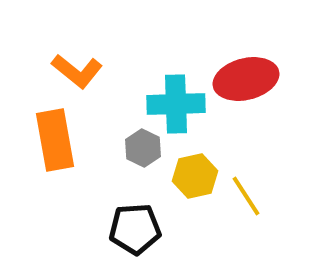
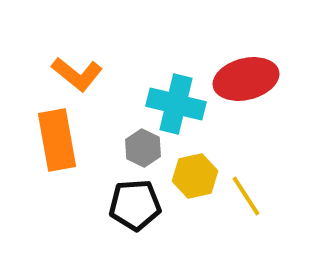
orange L-shape: moved 3 px down
cyan cross: rotated 16 degrees clockwise
orange rectangle: moved 2 px right
black pentagon: moved 24 px up
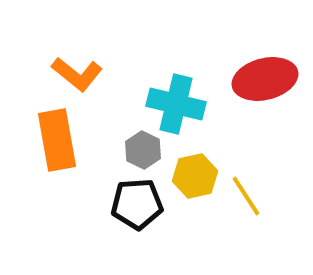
red ellipse: moved 19 px right
gray hexagon: moved 2 px down
black pentagon: moved 2 px right, 1 px up
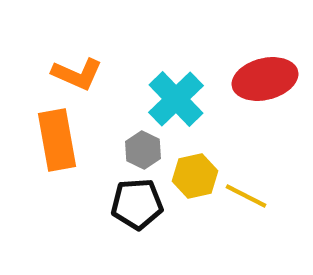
orange L-shape: rotated 15 degrees counterclockwise
cyan cross: moved 5 px up; rotated 32 degrees clockwise
yellow line: rotated 30 degrees counterclockwise
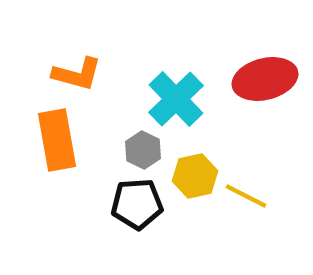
orange L-shape: rotated 9 degrees counterclockwise
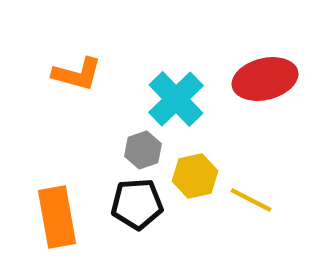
orange rectangle: moved 77 px down
gray hexagon: rotated 15 degrees clockwise
yellow line: moved 5 px right, 4 px down
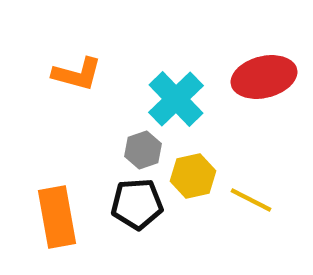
red ellipse: moved 1 px left, 2 px up
yellow hexagon: moved 2 px left
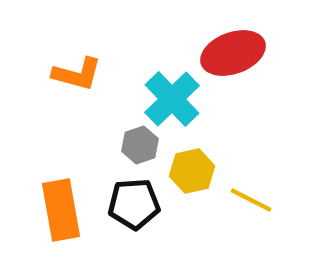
red ellipse: moved 31 px left, 24 px up; rotated 6 degrees counterclockwise
cyan cross: moved 4 px left
gray hexagon: moved 3 px left, 5 px up
yellow hexagon: moved 1 px left, 5 px up
black pentagon: moved 3 px left
orange rectangle: moved 4 px right, 7 px up
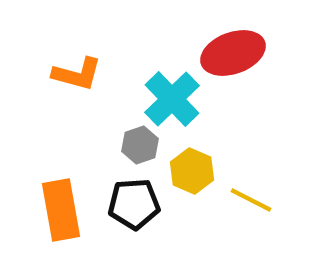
yellow hexagon: rotated 24 degrees counterclockwise
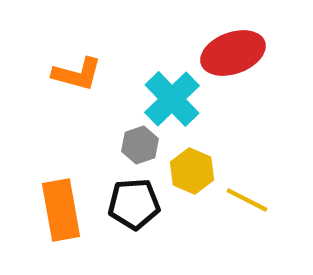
yellow line: moved 4 px left
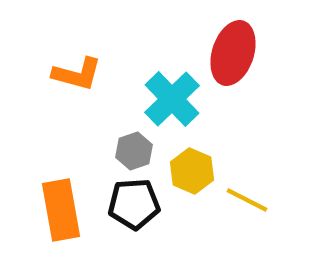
red ellipse: rotated 52 degrees counterclockwise
gray hexagon: moved 6 px left, 6 px down
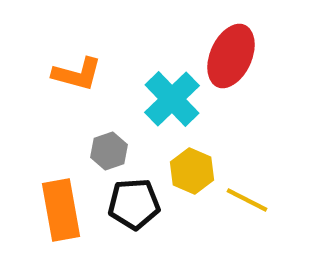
red ellipse: moved 2 px left, 3 px down; rotated 6 degrees clockwise
gray hexagon: moved 25 px left
